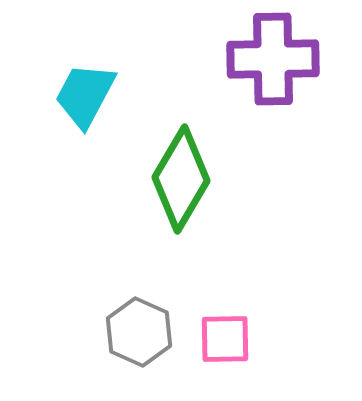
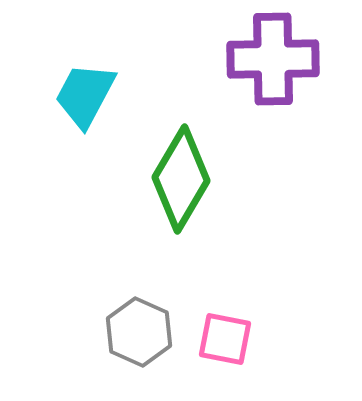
pink square: rotated 12 degrees clockwise
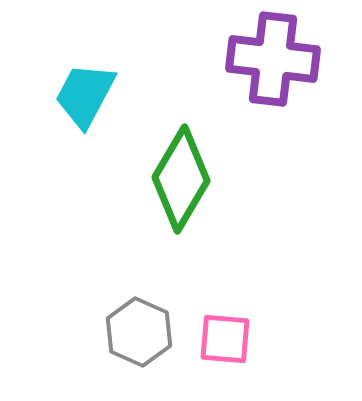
purple cross: rotated 8 degrees clockwise
pink square: rotated 6 degrees counterclockwise
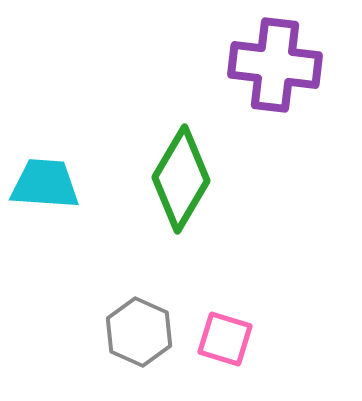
purple cross: moved 2 px right, 6 px down
cyan trapezoid: moved 40 px left, 89 px down; rotated 66 degrees clockwise
pink square: rotated 12 degrees clockwise
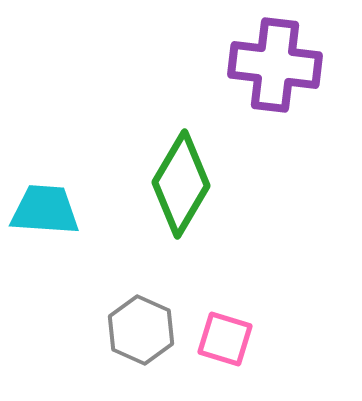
green diamond: moved 5 px down
cyan trapezoid: moved 26 px down
gray hexagon: moved 2 px right, 2 px up
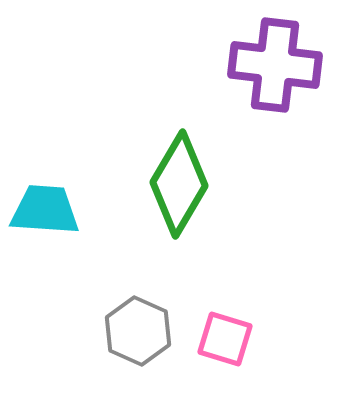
green diamond: moved 2 px left
gray hexagon: moved 3 px left, 1 px down
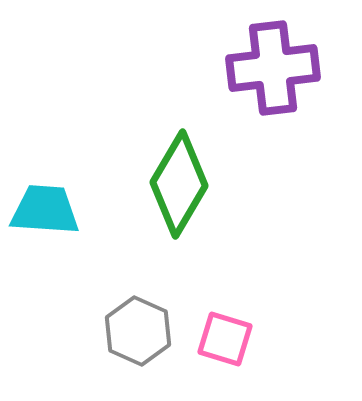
purple cross: moved 2 px left, 3 px down; rotated 14 degrees counterclockwise
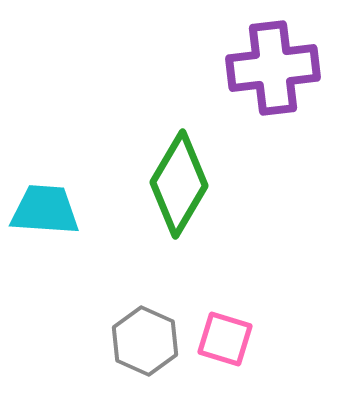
gray hexagon: moved 7 px right, 10 px down
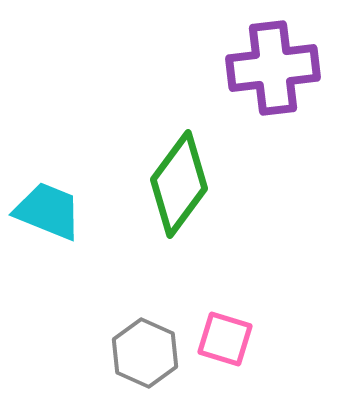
green diamond: rotated 6 degrees clockwise
cyan trapezoid: moved 3 px right, 1 px down; rotated 18 degrees clockwise
gray hexagon: moved 12 px down
